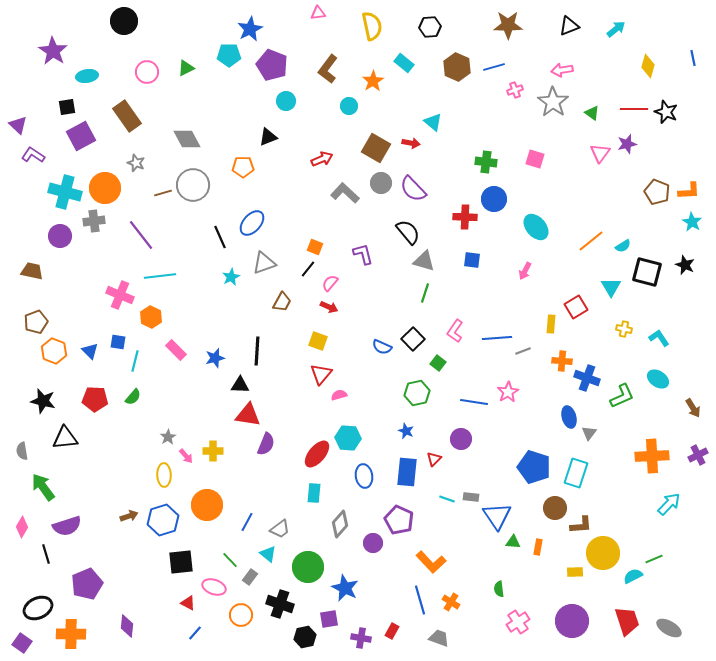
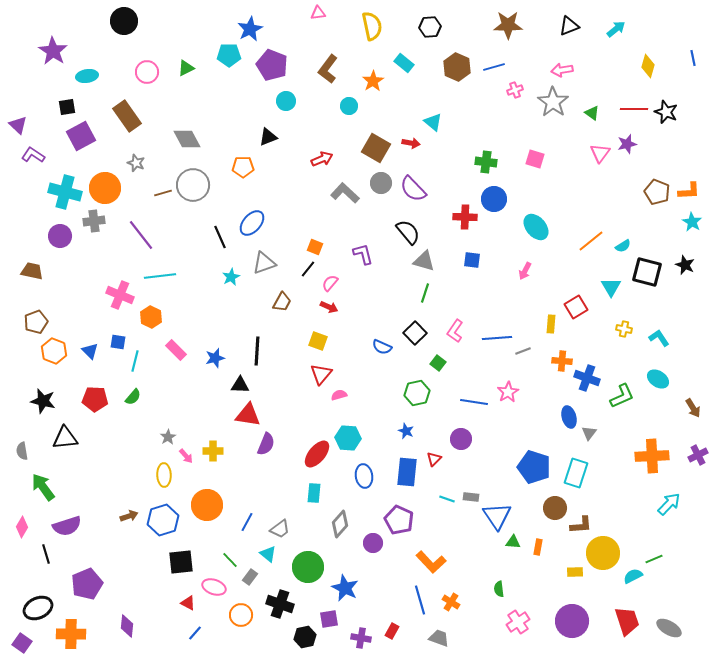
black square at (413, 339): moved 2 px right, 6 px up
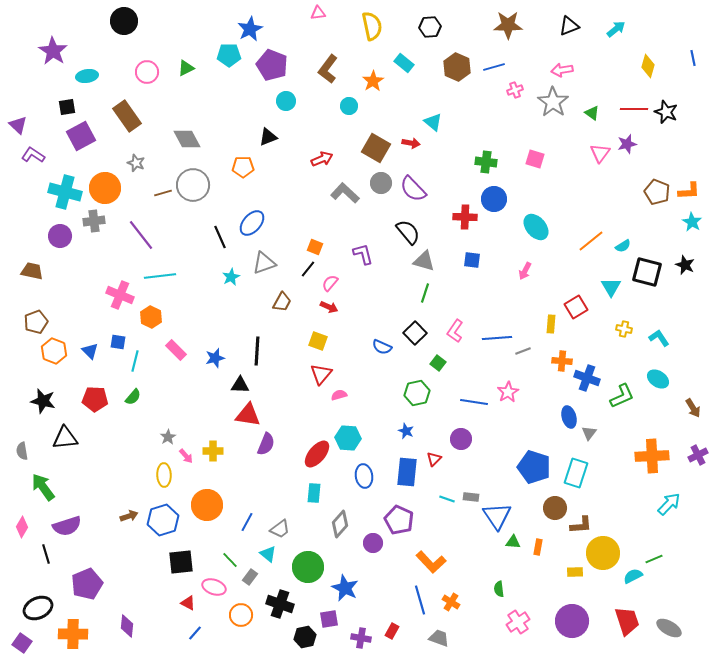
orange cross at (71, 634): moved 2 px right
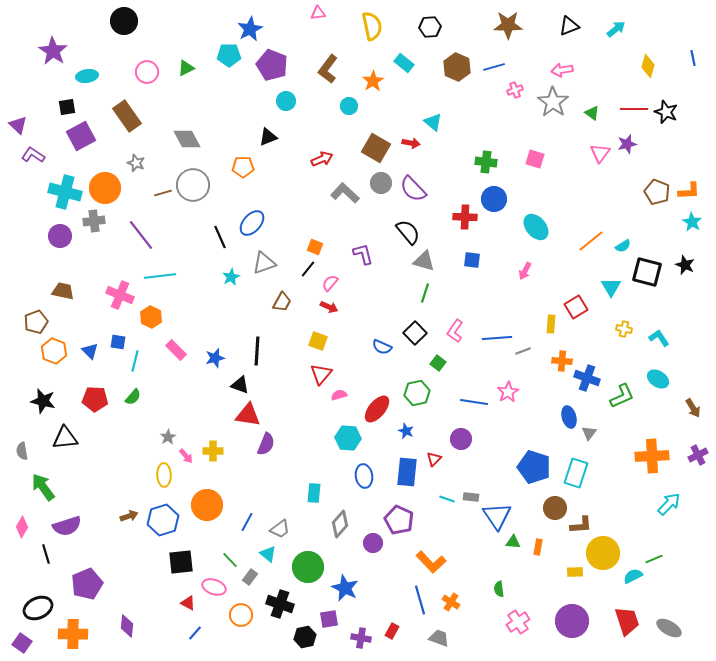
brown trapezoid at (32, 271): moved 31 px right, 20 px down
black triangle at (240, 385): rotated 18 degrees clockwise
red ellipse at (317, 454): moved 60 px right, 45 px up
